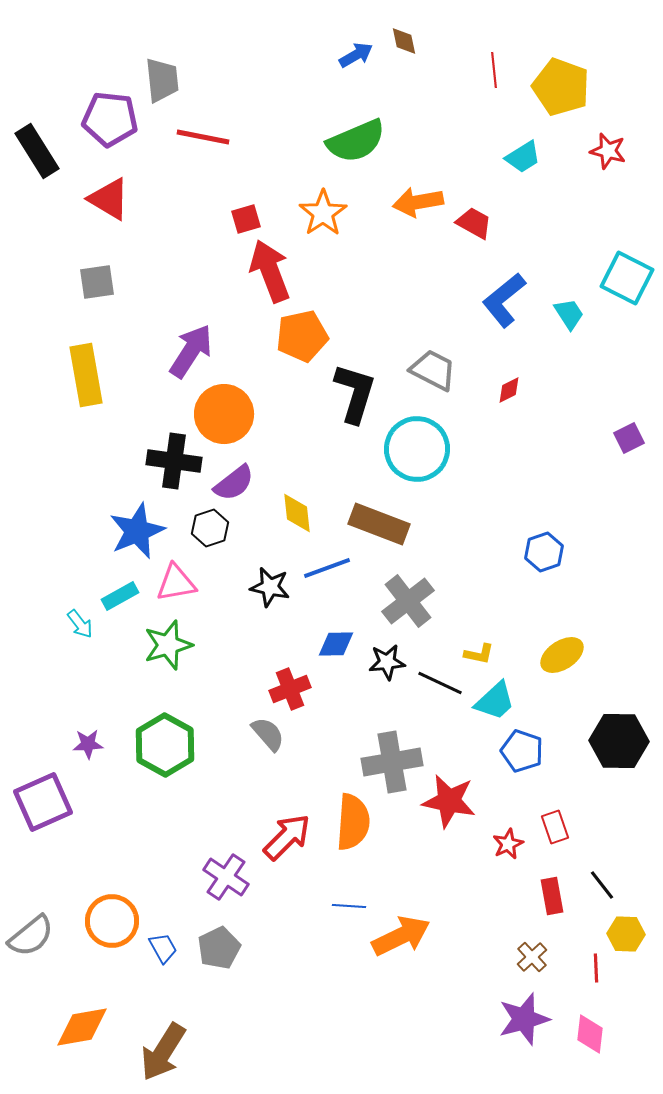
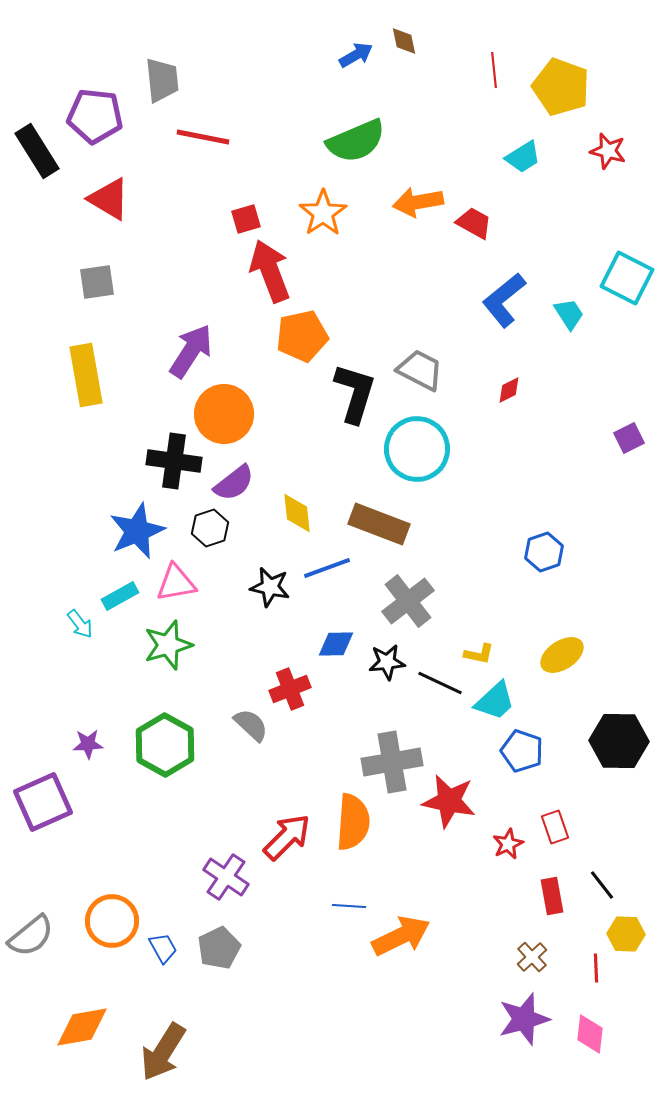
purple pentagon at (110, 119): moved 15 px left, 3 px up
gray trapezoid at (433, 370): moved 13 px left
gray semicircle at (268, 734): moved 17 px left, 9 px up; rotated 6 degrees counterclockwise
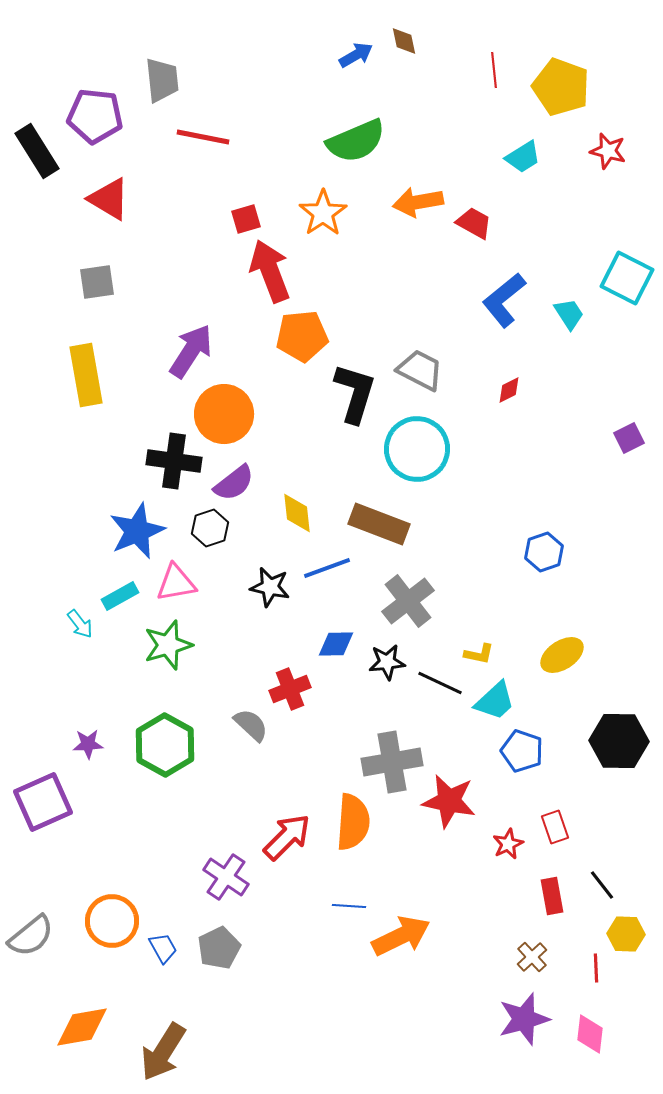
orange pentagon at (302, 336): rotated 6 degrees clockwise
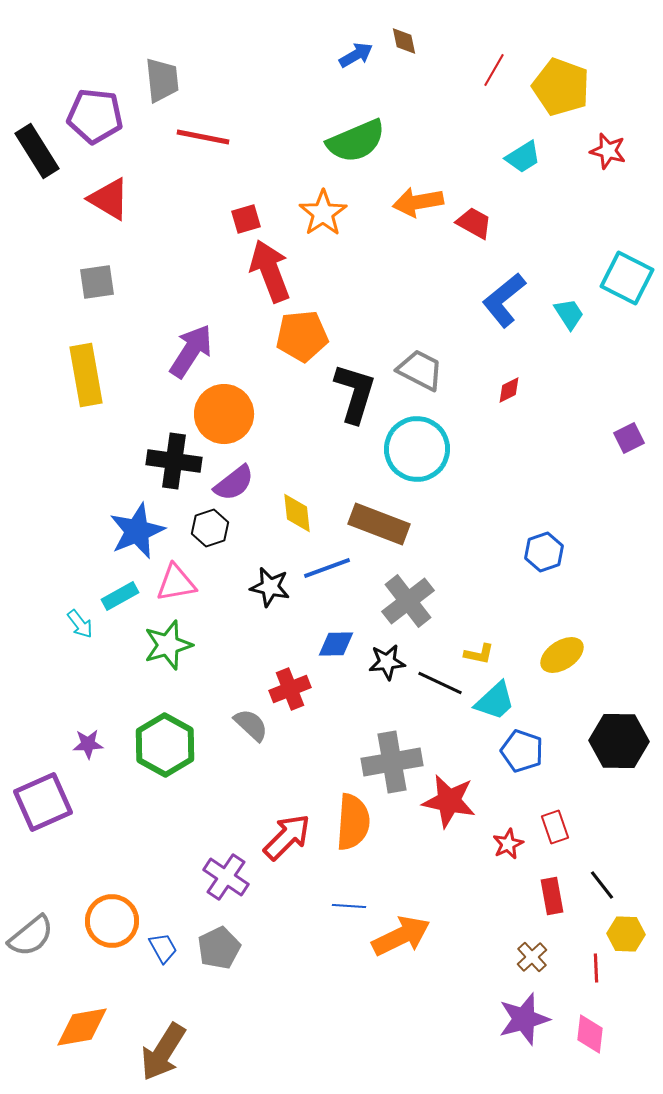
red line at (494, 70): rotated 36 degrees clockwise
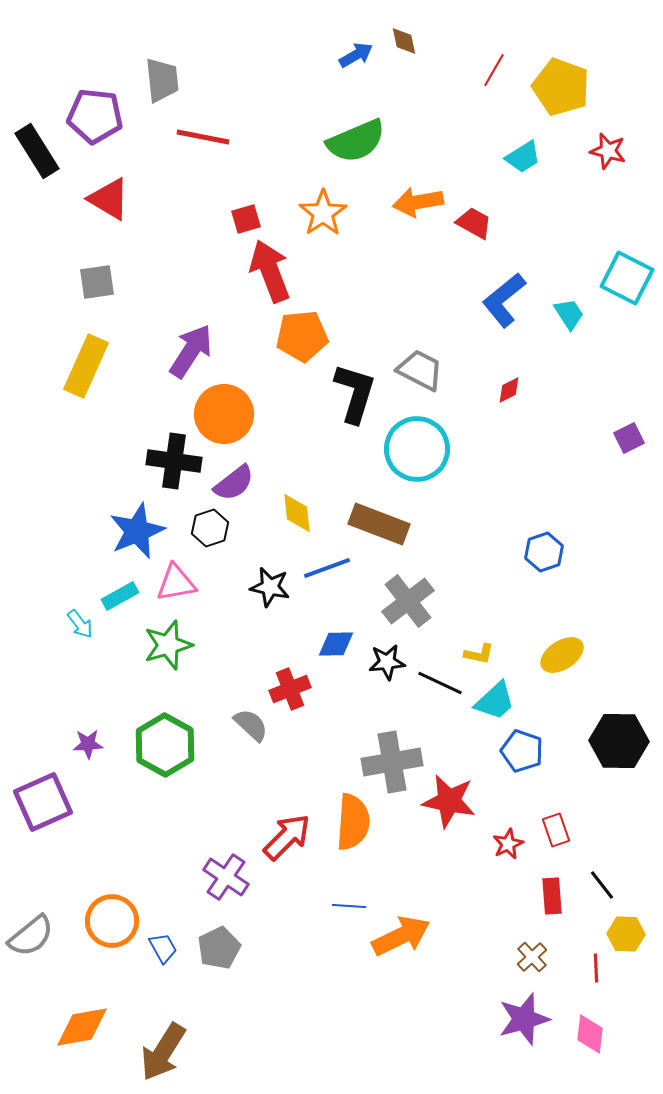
yellow rectangle at (86, 375): moved 9 px up; rotated 34 degrees clockwise
red rectangle at (555, 827): moved 1 px right, 3 px down
red rectangle at (552, 896): rotated 6 degrees clockwise
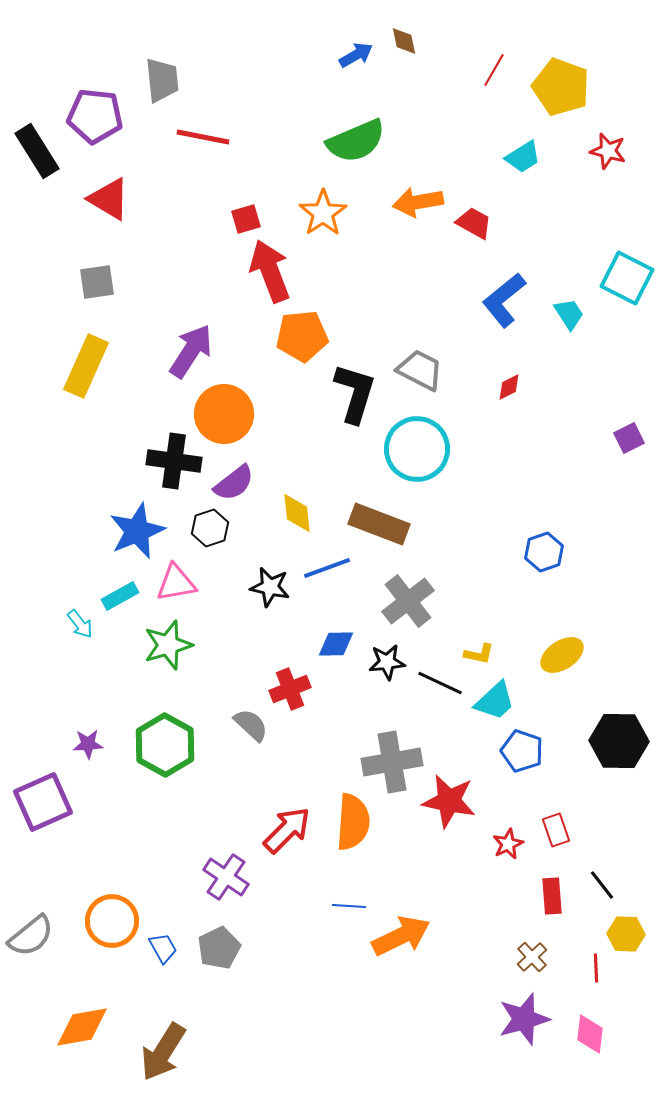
red diamond at (509, 390): moved 3 px up
red arrow at (287, 837): moved 7 px up
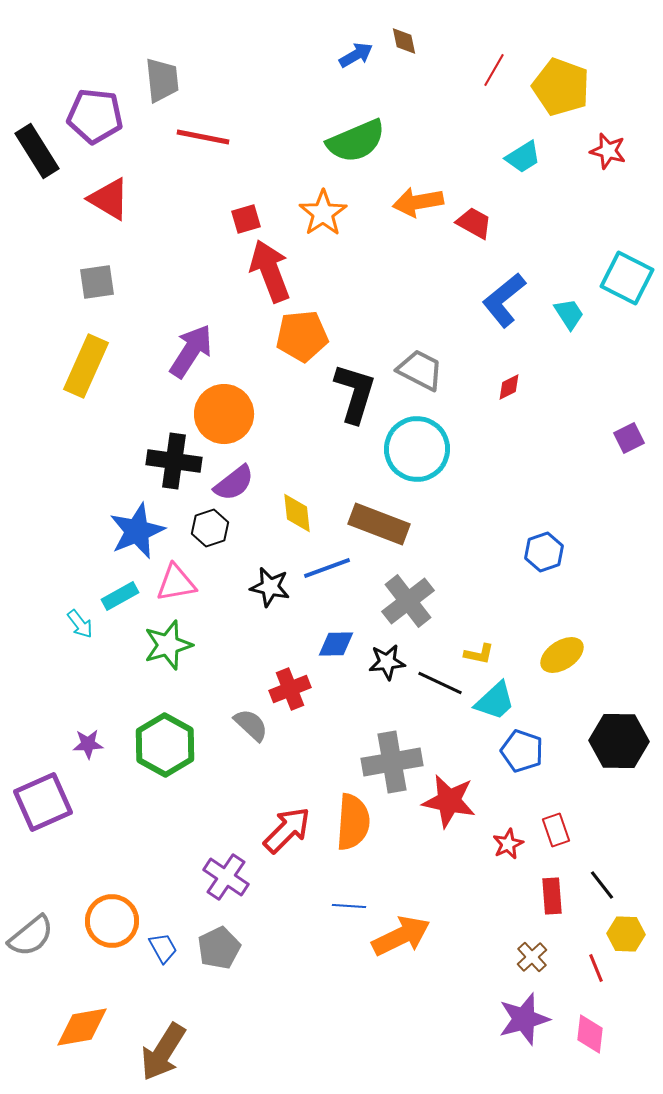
red line at (596, 968): rotated 20 degrees counterclockwise
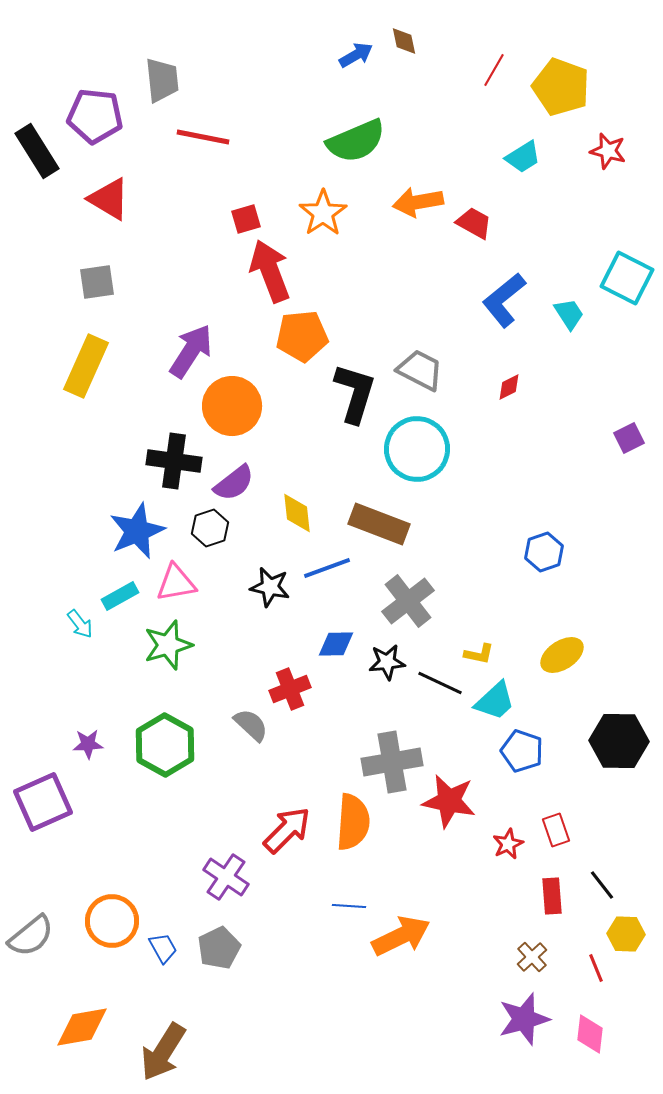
orange circle at (224, 414): moved 8 px right, 8 px up
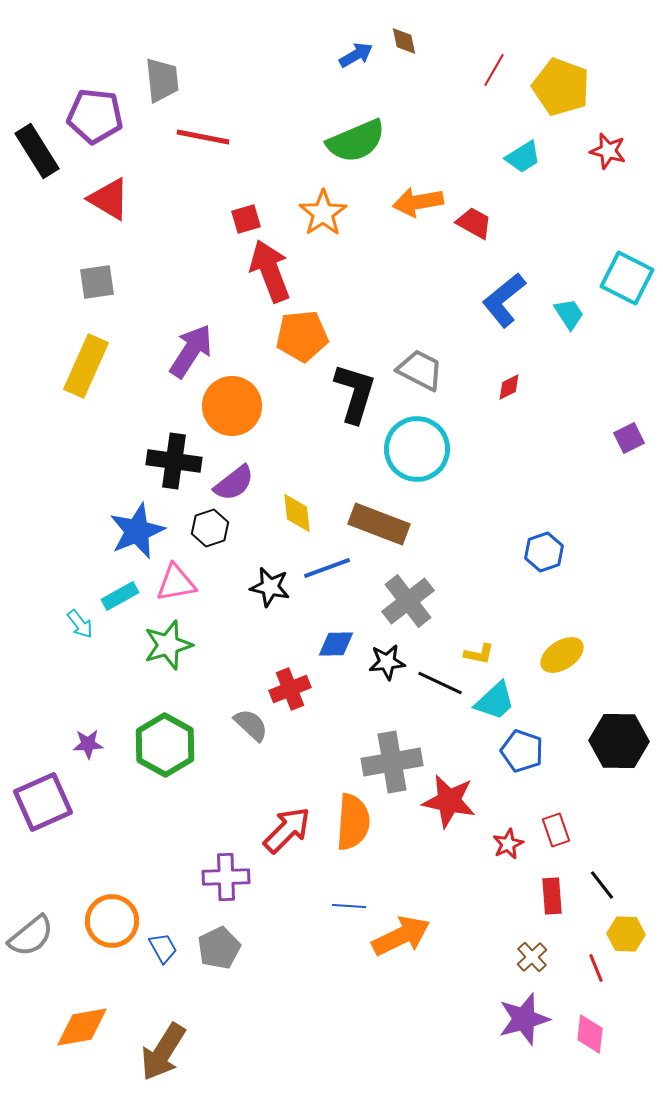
purple cross at (226, 877): rotated 36 degrees counterclockwise
